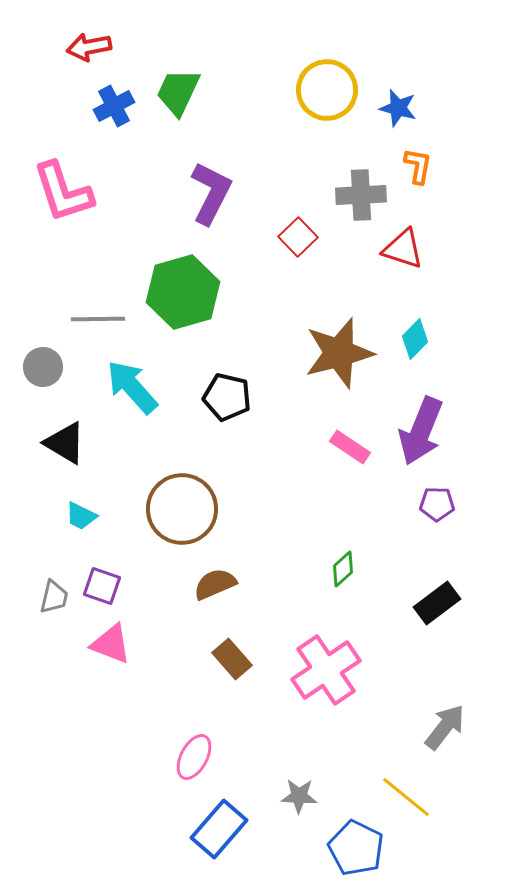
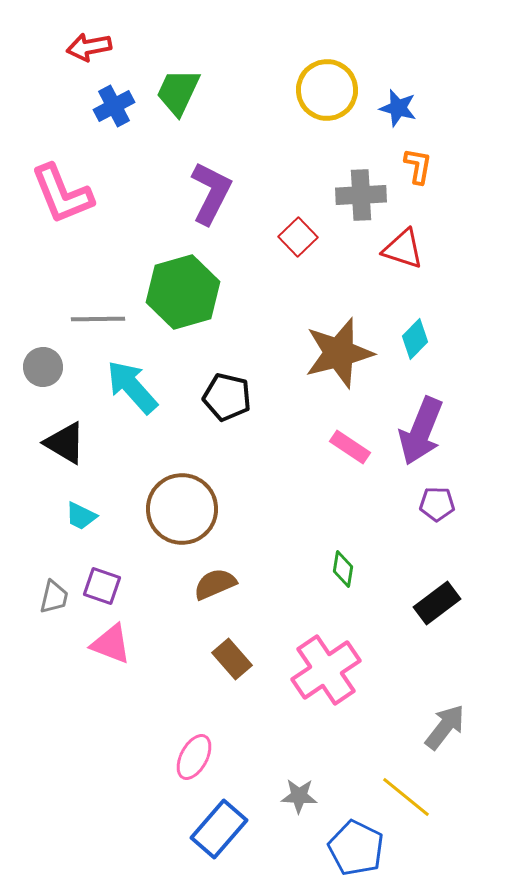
pink L-shape: moved 1 px left, 2 px down; rotated 4 degrees counterclockwise
green diamond: rotated 39 degrees counterclockwise
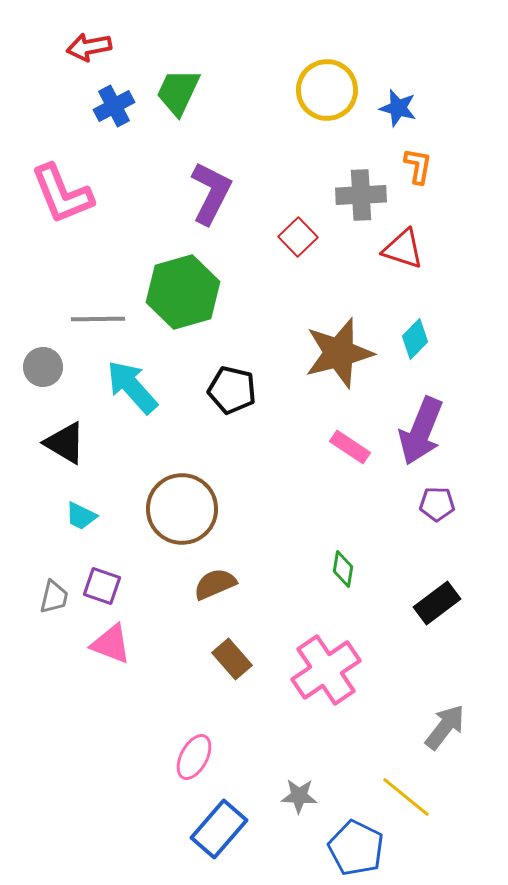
black pentagon: moved 5 px right, 7 px up
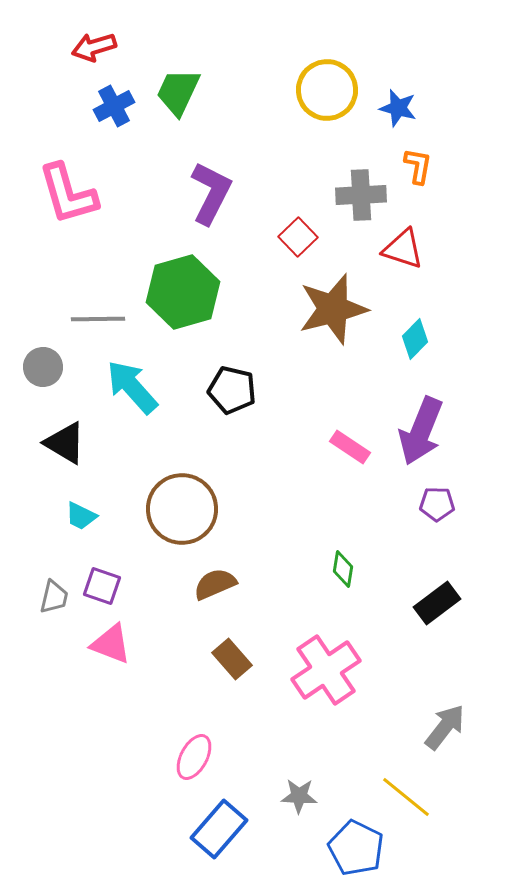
red arrow: moved 5 px right; rotated 6 degrees counterclockwise
pink L-shape: moved 6 px right; rotated 6 degrees clockwise
brown star: moved 6 px left, 44 px up
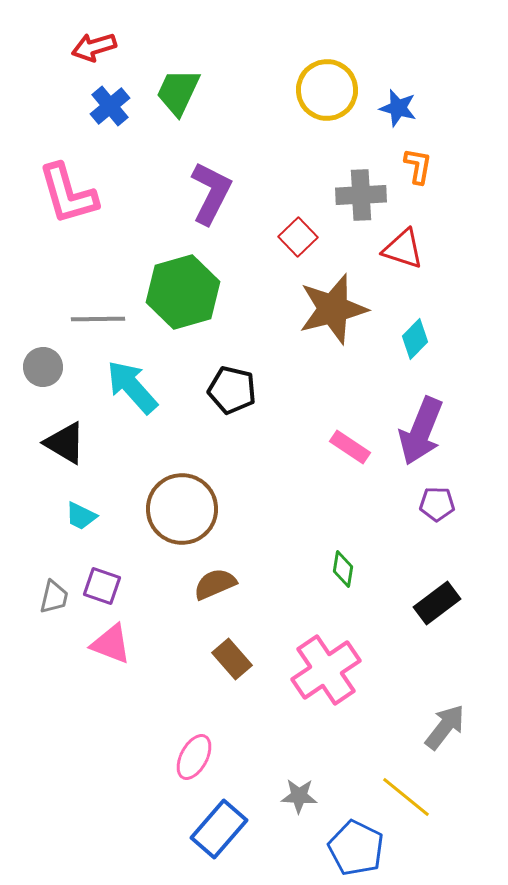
blue cross: moved 4 px left; rotated 12 degrees counterclockwise
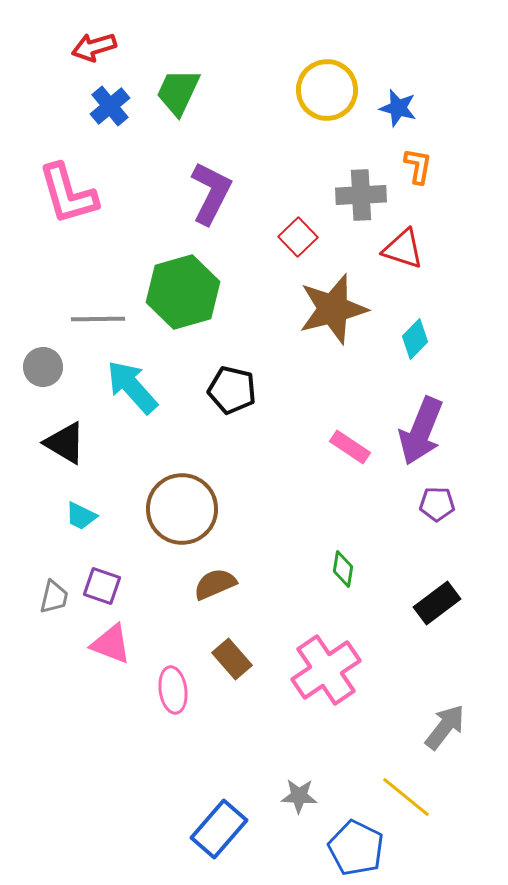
pink ellipse: moved 21 px left, 67 px up; rotated 36 degrees counterclockwise
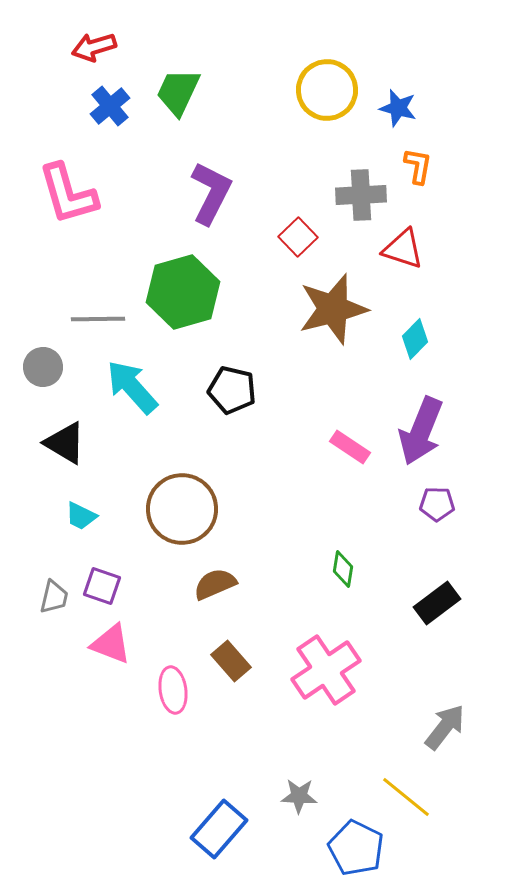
brown rectangle: moved 1 px left, 2 px down
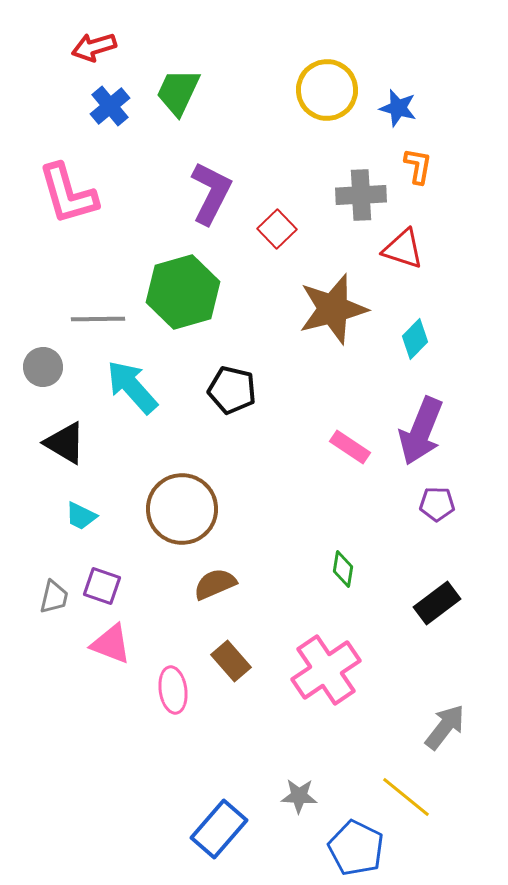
red square: moved 21 px left, 8 px up
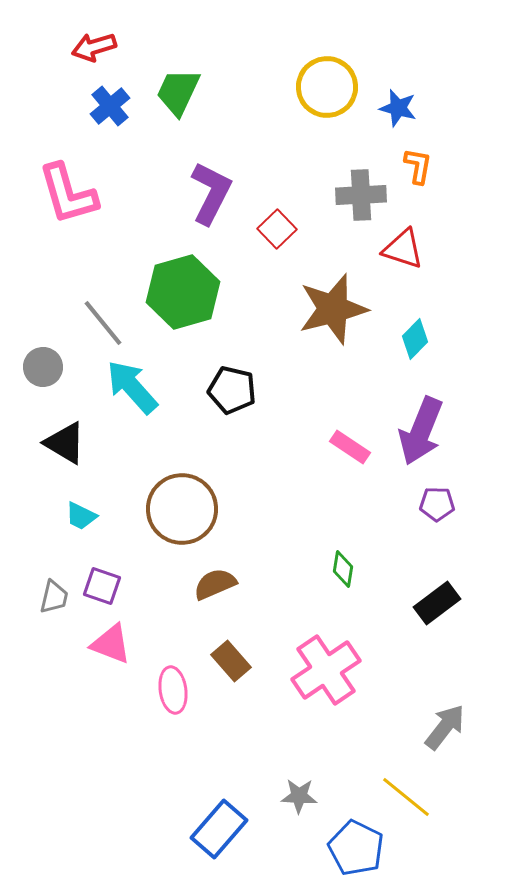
yellow circle: moved 3 px up
gray line: moved 5 px right, 4 px down; rotated 52 degrees clockwise
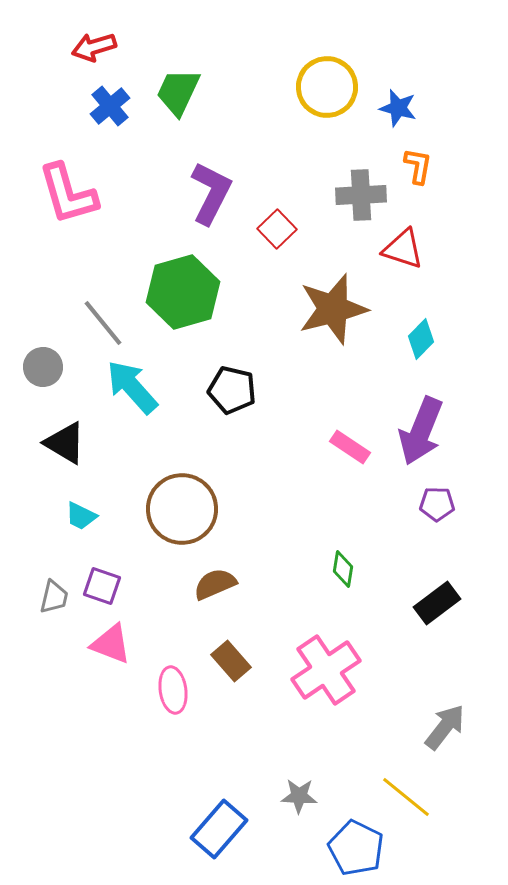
cyan diamond: moved 6 px right
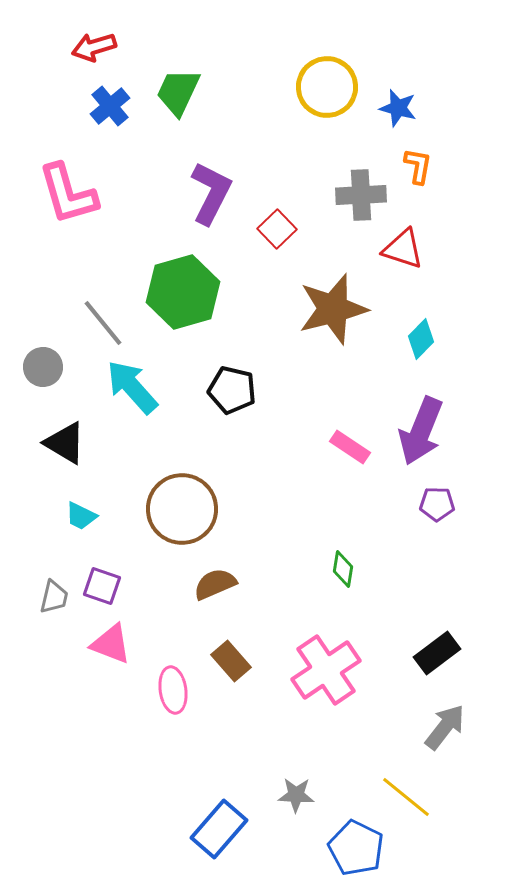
black rectangle: moved 50 px down
gray star: moved 3 px left, 1 px up
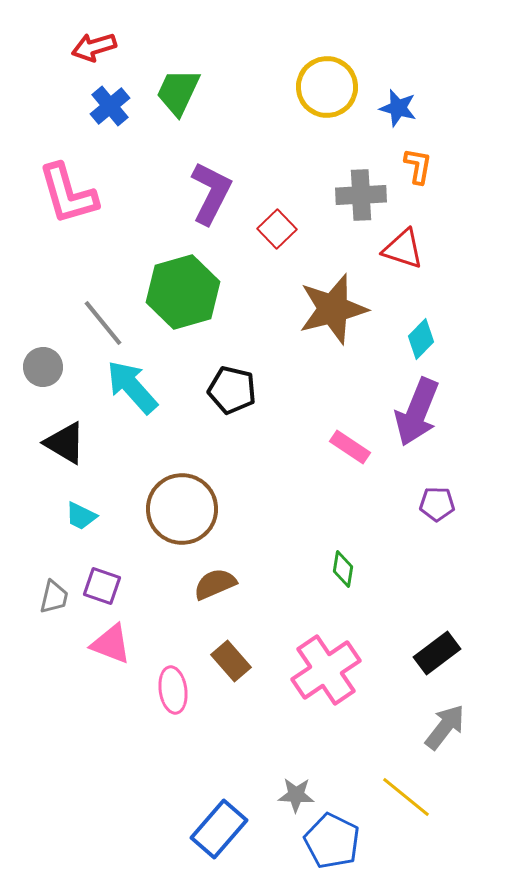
purple arrow: moved 4 px left, 19 px up
blue pentagon: moved 24 px left, 7 px up
